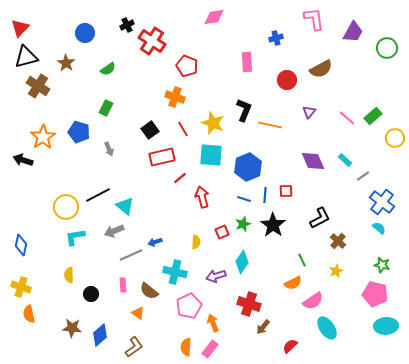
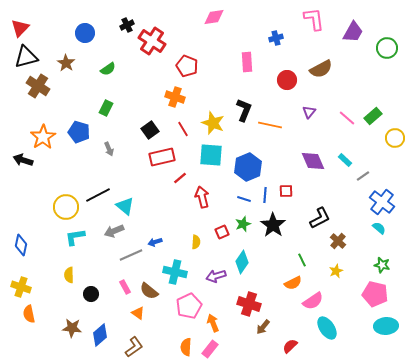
pink rectangle at (123, 285): moved 2 px right, 2 px down; rotated 24 degrees counterclockwise
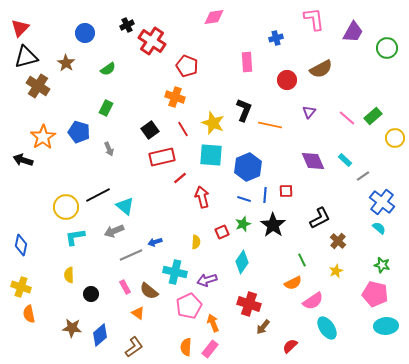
purple arrow at (216, 276): moved 9 px left, 4 px down
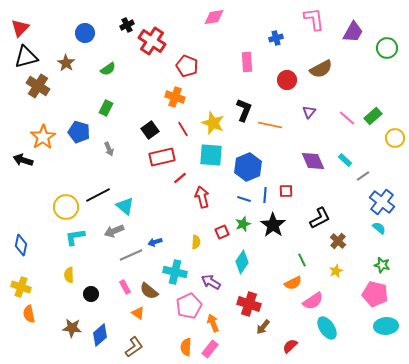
purple arrow at (207, 280): moved 4 px right, 2 px down; rotated 48 degrees clockwise
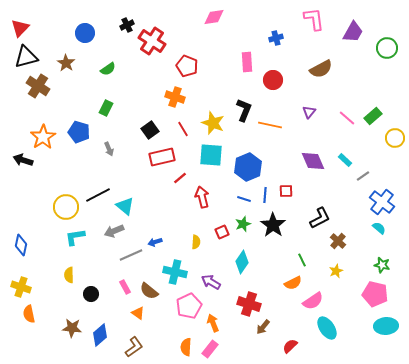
red circle at (287, 80): moved 14 px left
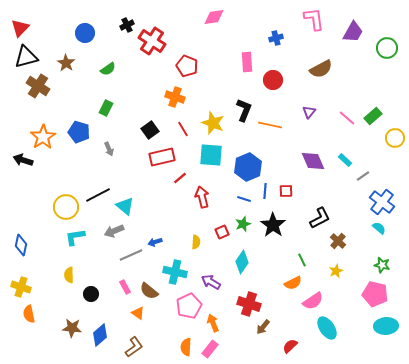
blue line at (265, 195): moved 4 px up
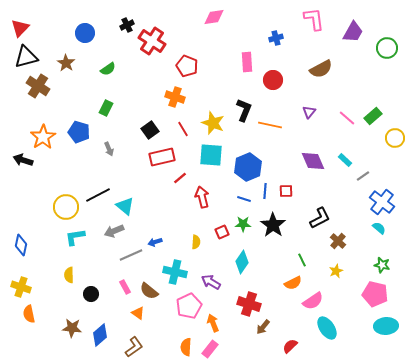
green star at (243, 224): rotated 21 degrees clockwise
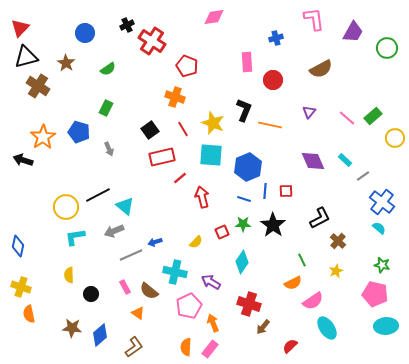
yellow semicircle at (196, 242): rotated 40 degrees clockwise
blue diamond at (21, 245): moved 3 px left, 1 px down
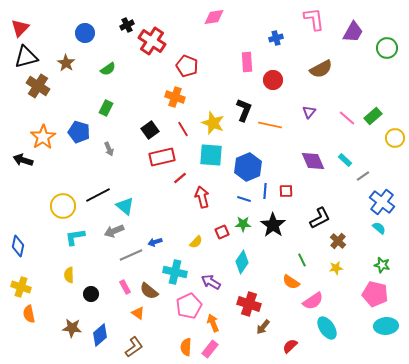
yellow circle at (66, 207): moved 3 px left, 1 px up
yellow star at (336, 271): moved 3 px up; rotated 16 degrees clockwise
orange semicircle at (293, 283): moved 2 px left, 1 px up; rotated 60 degrees clockwise
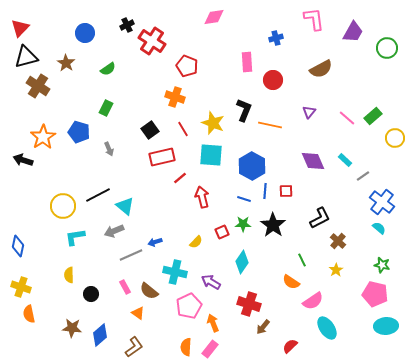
blue hexagon at (248, 167): moved 4 px right, 1 px up; rotated 8 degrees counterclockwise
yellow star at (336, 268): moved 2 px down; rotated 24 degrees counterclockwise
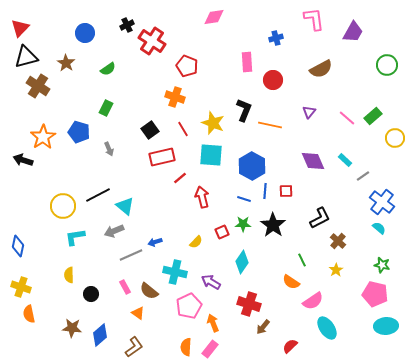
green circle at (387, 48): moved 17 px down
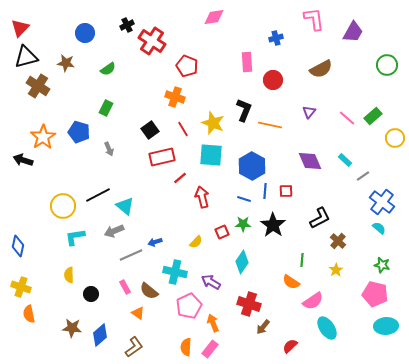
brown star at (66, 63): rotated 24 degrees counterclockwise
purple diamond at (313, 161): moved 3 px left
green line at (302, 260): rotated 32 degrees clockwise
